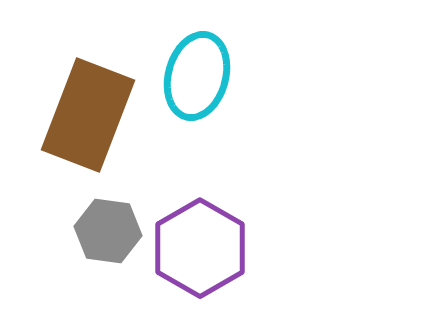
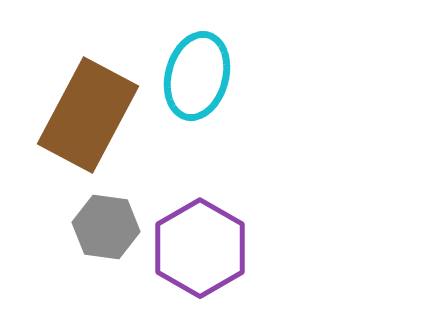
brown rectangle: rotated 7 degrees clockwise
gray hexagon: moved 2 px left, 4 px up
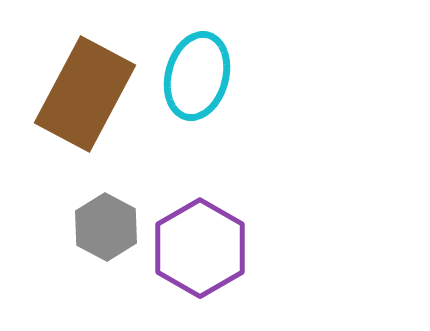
brown rectangle: moved 3 px left, 21 px up
gray hexagon: rotated 20 degrees clockwise
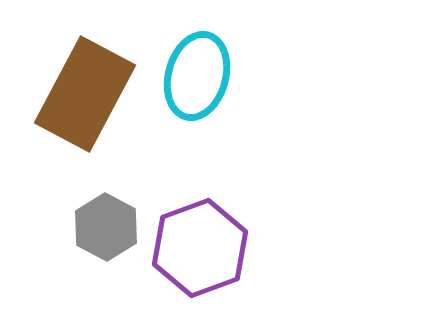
purple hexagon: rotated 10 degrees clockwise
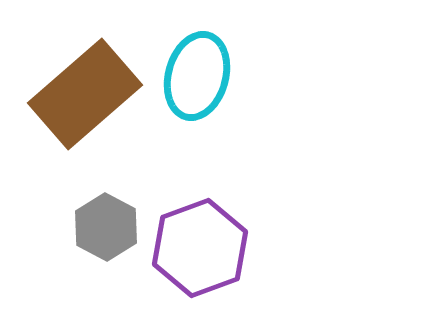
brown rectangle: rotated 21 degrees clockwise
